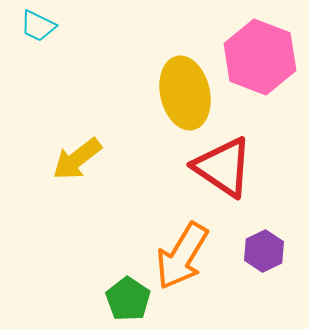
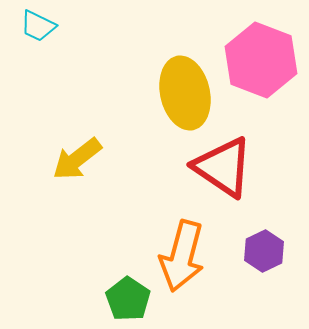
pink hexagon: moved 1 px right, 3 px down
orange arrow: rotated 16 degrees counterclockwise
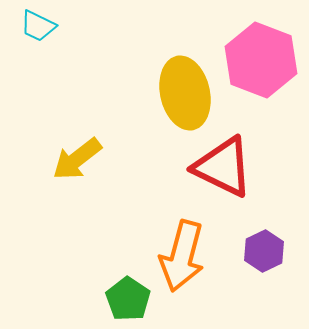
red triangle: rotated 8 degrees counterclockwise
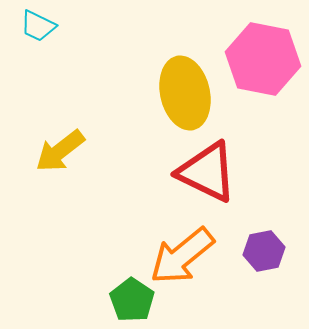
pink hexagon: moved 2 px right, 1 px up; rotated 10 degrees counterclockwise
yellow arrow: moved 17 px left, 8 px up
red triangle: moved 16 px left, 5 px down
purple hexagon: rotated 15 degrees clockwise
orange arrow: rotated 36 degrees clockwise
green pentagon: moved 4 px right, 1 px down
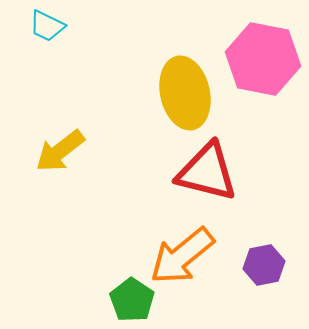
cyan trapezoid: moved 9 px right
red triangle: rotated 12 degrees counterclockwise
purple hexagon: moved 14 px down
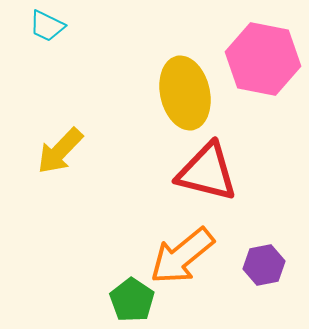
yellow arrow: rotated 8 degrees counterclockwise
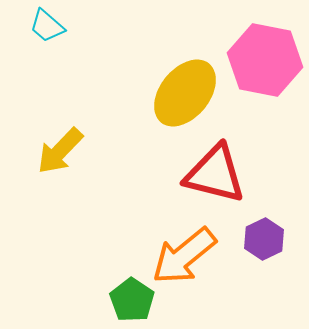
cyan trapezoid: rotated 15 degrees clockwise
pink hexagon: moved 2 px right, 1 px down
yellow ellipse: rotated 52 degrees clockwise
red triangle: moved 8 px right, 2 px down
orange arrow: moved 2 px right
purple hexagon: moved 26 px up; rotated 15 degrees counterclockwise
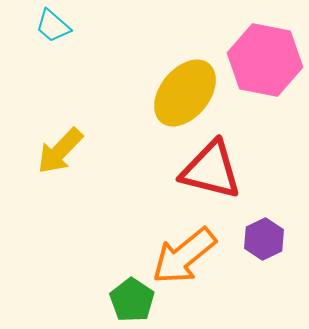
cyan trapezoid: moved 6 px right
red triangle: moved 4 px left, 4 px up
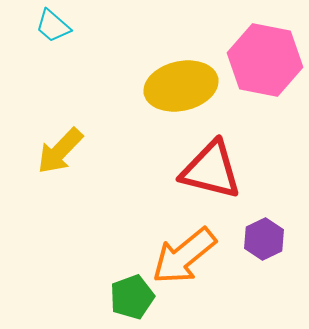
yellow ellipse: moved 4 px left, 7 px up; rotated 38 degrees clockwise
green pentagon: moved 3 px up; rotated 18 degrees clockwise
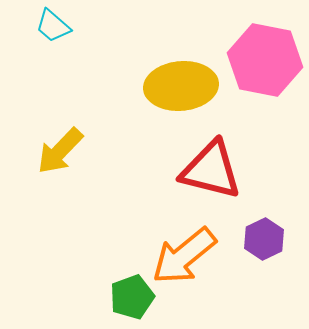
yellow ellipse: rotated 8 degrees clockwise
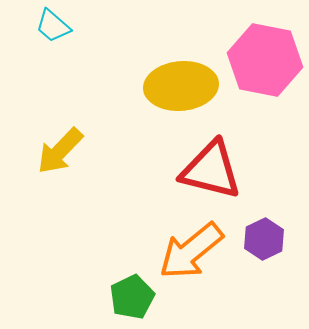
orange arrow: moved 7 px right, 5 px up
green pentagon: rotated 6 degrees counterclockwise
